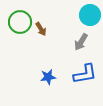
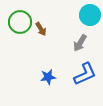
gray arrow: moved 1 px left, 1 px down
blue L-shape: rotated 15 degrees counterclockwise
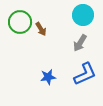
cyan circle: moved 7 px left
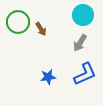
green circle: moved 2 px left
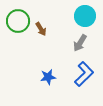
cyan circle: moved 2 px right, 1 px down
green circle: moved 1 px up
blue L-shape: moved 1 px left; rotated 20 degrees counterclockwise
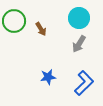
cyan circle: moved 6 px left, 2 px down
green circle: moved 4 px left
gray arrow: moved 1 px left, 1 px down
blue L-shape: moved 9 px down
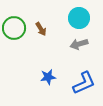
green circle: moved 7 px down
gray arrow: rotated 42 degrees clockwise
blue L-shape: rotated 20 degrees clockwise
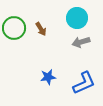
cyan circle: moved 2 px left
gray arrow: moved 2 px right, 2 px up
